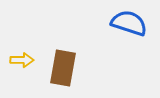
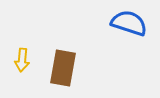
yellow arrow: rotated 95 degrees clockwise
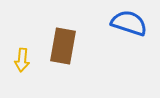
brown rectangle: moved 22 px up
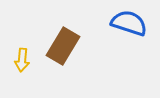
brown rectangle: rotated 21 degrees clockwise
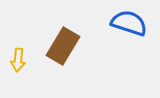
yellow arrow: moved 4 px left
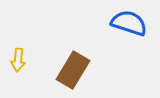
brown rectangle: moved 10 px right, 24 px down
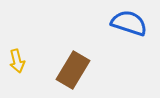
yellow arrow: moved 1 px left, 1 px down; rotated 20 degrees counterclockwise
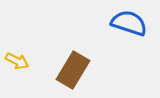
yellow arrow: rotated 50 degrees counterclockwise
